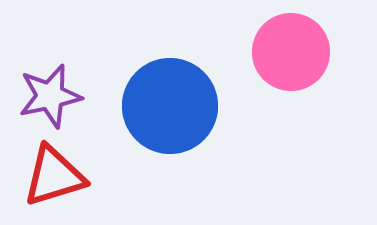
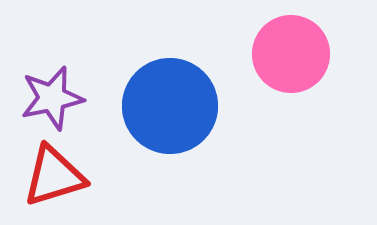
pink circle: moved 2 px down
purple star: moved 2 px right, 2 px down
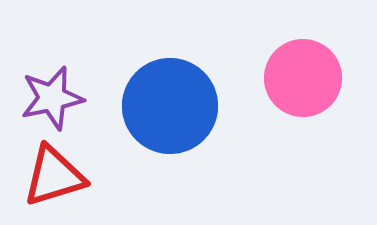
pink circle: moved 12 px right, 24 px down
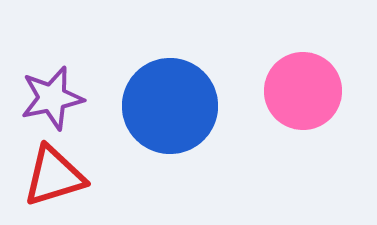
pink circle: moved 13 px down
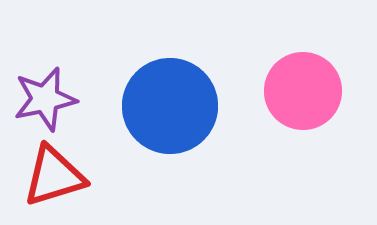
purple star: moved 7 px left, 1 px down
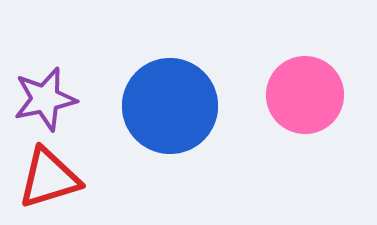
pink circle: moved 2 px right, 4 px down
red triangle: moved 5 px left, 2 px down
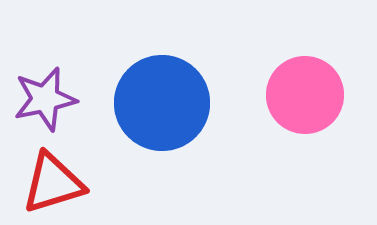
blue circle: moved 8 px left, 3 px up
red triangle: moved 4 px right, 5 px down
